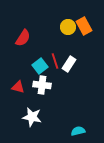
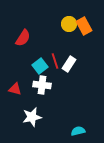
yellow circle: moved 1 px right, 3 px up
red triangle: moved 3 px left, 2 px down
white star: rotated 24 degrees counterclockwise
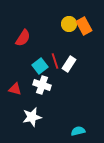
white cross: rotated 12 degrees clockwise
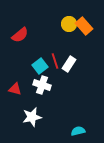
orange rectangle: rotated 12 degrees counterclockwise
red semicircle: moved 3 px left, 3 px up; rotated 18 degrees clockwise
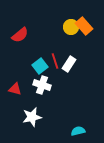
yellow circle: moved 2 px right, 3 px down
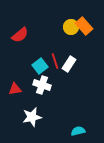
red triangle: rotated 24 degrees counterclockwise
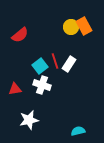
orange rectangle: rotated 12 degrees clockwise
white star: moved 3 px left, 3 px down
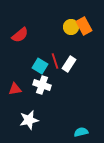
cyan square: rotated 21 degrees counterclockwise
cyan semicircle: moved 3 px right, 1 px down
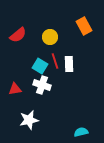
yellow circle: moved 21 px left, 10 px down
red semicircle: moved 2 px left
white rectangle: rotated 35 degrees counterclockwise
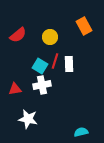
red line: rotated 35 degrees clockwise
white cross: rotated 30 degrees counterclockwise
white star: moved 1 px left, 1 px up; rotated 24 degrees clockwise
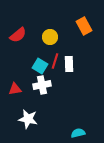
cyan semicircle: moved 3 px left, 1 px down
